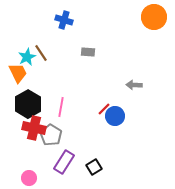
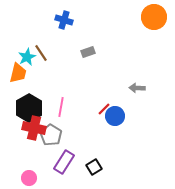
gray rectangle: rotated 24 degrees counterclockwise
orange trapezoid: rotated 40 degrees clockwise
gray arrow: moved 3 px right, 3 px down
black hexagon: moved 1 px right, 4 px down
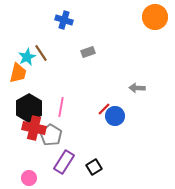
orange circle: moved 1 px right
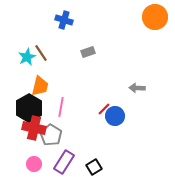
orange trapezoid: moved 22 px right, 13 px down
pink circle: moved 5 px right, 14 px up
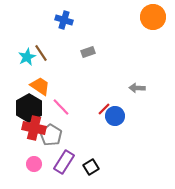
orange circle: moved 2 px left
orange trapezoid: rotated 70 degrees counterclockwise
pink line: rotated 54 degrees counterclockwise
black square: moved 3 px left
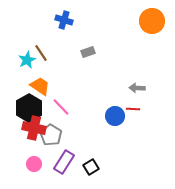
orange circle: moved 1 px left, 4 px down
cyan star: moved 3 px down
red line: moved 29 px right; rotated 48 degrees clockwise
